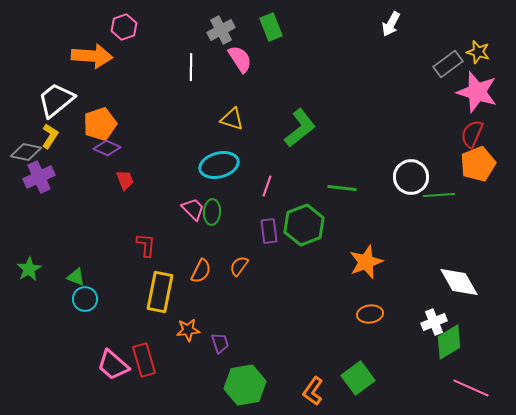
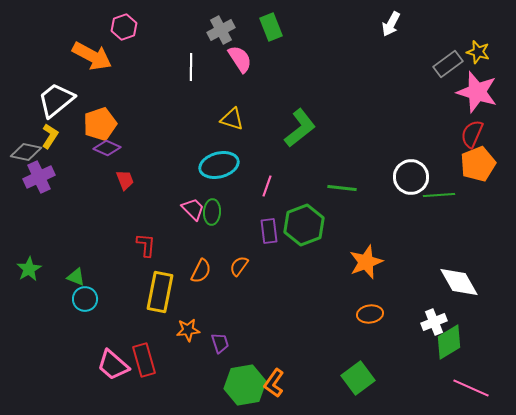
orange arrow at (92, 56): rotated 24 degrees clockwise
orange L-shape at (313, 391): moved 39 px left, 8 px up
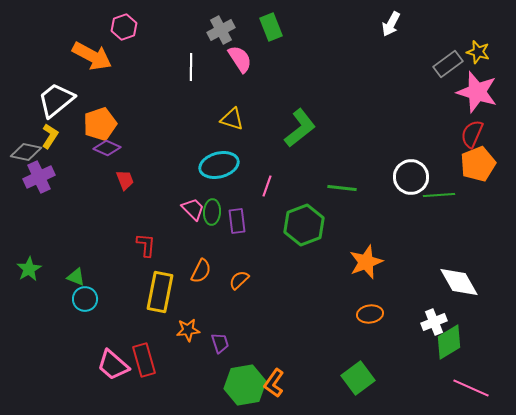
purple rectangle at (269, 231): moved 32 px left, 10 px up
orange semicircle at (239, 266): moved 14 px down; rotated 10 degrees clockwise
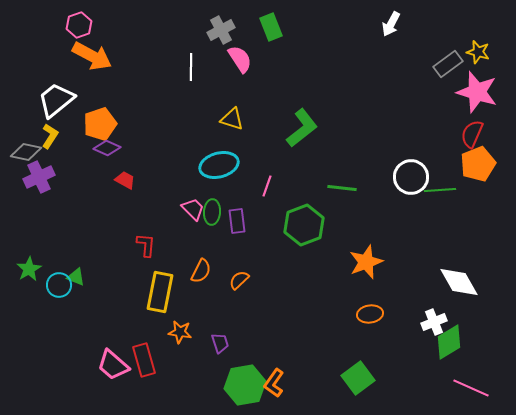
pink hexagon at (124, 27): moved 45 px left, 2 px up
green L-shape at (300, 128): moved 2 px right
red trapezoid at (125, 180): rotated 40 degrees counterclockwise
green line at (439, 195): moved 1 px right, 5 px up
cyan circle at (85, 299): moved 26 px left, 14 px up
orange star at (188, 330): moved 8 px left, 2 px down; rotated 15 degrees clockwise
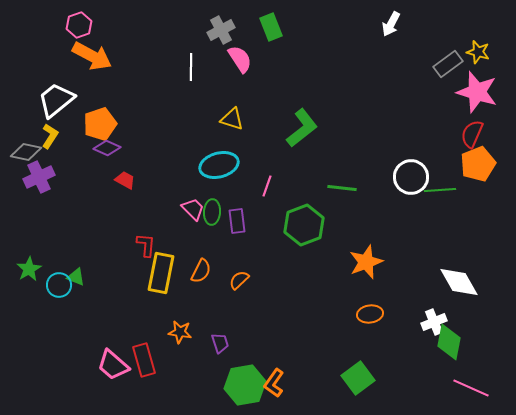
yellow rectangle at (160, 292): moved 1 px right, 19 px up
green diamond at (449, 342): rotated 48 degrees counterclockwise
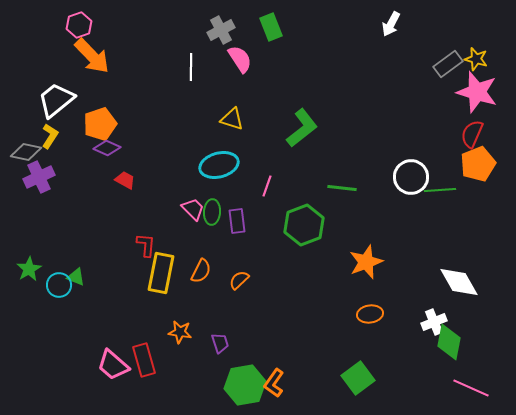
yellow star at (478, 52): moved 2 px left, 7 px down
orange arrow at (92, 56): rotated 18 degrees clockwise
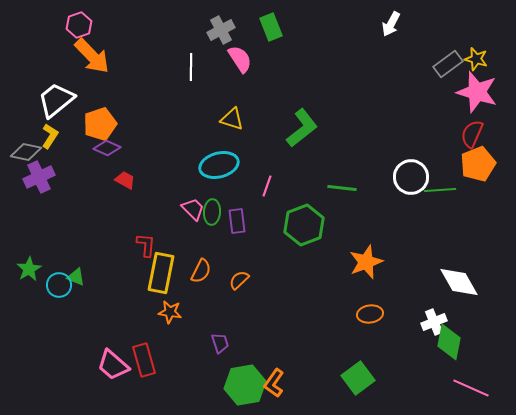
orange star at (180, 332): moved 10 px left, 20 px up
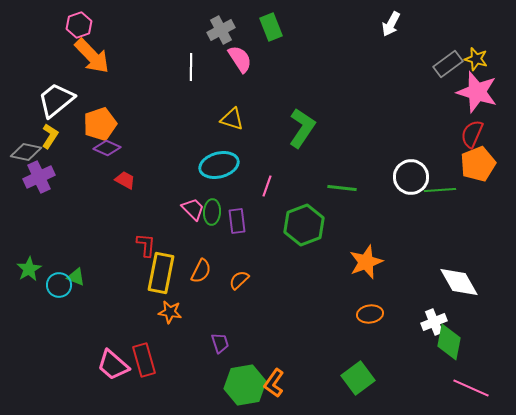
green L-shape at (302, 128): rotated 18 degrees counterclockwise
